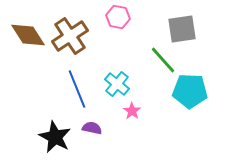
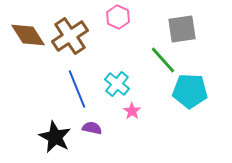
pink hexagon: rotated 15 degrees clockwise
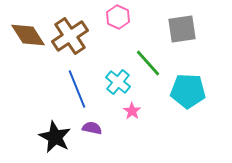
green line: moved 15 px left, 3 px down
cyan cross: moved 1 px right, 2 px up
cyan pentagon: moved 2 px left
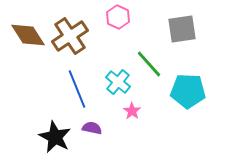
green line: moved 1 px right, 1 px down
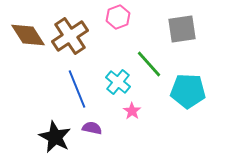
pink hexagon: rotated 15 degrees clockwise
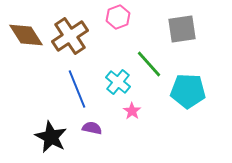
brown diamond: moved 2 px left
black star: moved 4 px left
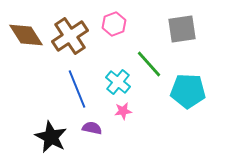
pink hexagon: moved 4 px left, 7 px down
pink star: moved 9 px left; rotated 30 degrees clockwise
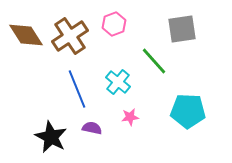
green line: moved 5 px right, 3 px up
cyan pentagon: moved 20 px down
pink star: moved 7 px right, 6 px down
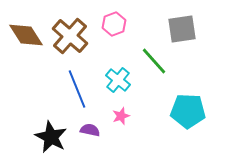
brown cross: rotated 15 degrees counterclockwise
cyan cross: moved 2 px up
pink star: moved 9 px left, 1 px up; rotated 12 degrees counterclockwise
purple semicircle: moved 2 px left, 2 px down
